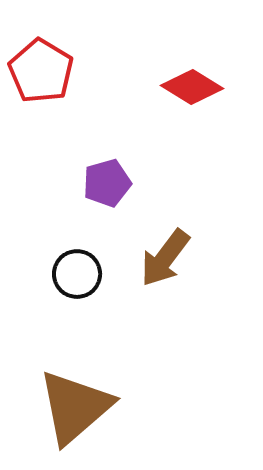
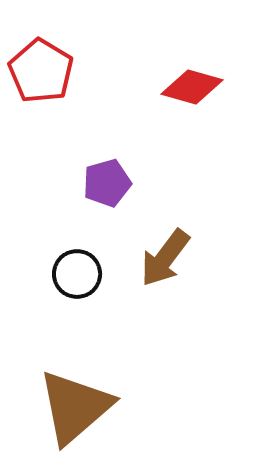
red diamond: rotated 16 degrees counterclockwise
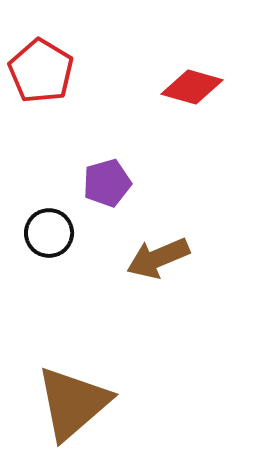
brown arrow: moved 7 px left; rotated 30 degrees clockwise
black circle: moved 28 px left, 41 px up
brown triangle: moved 2 px left, 4 px up
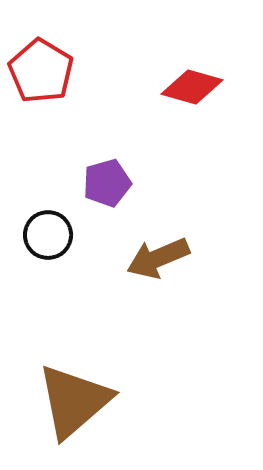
black circle: moved 1 px left, 2 px down
brown triangle: moved 1 px right, 2 px up
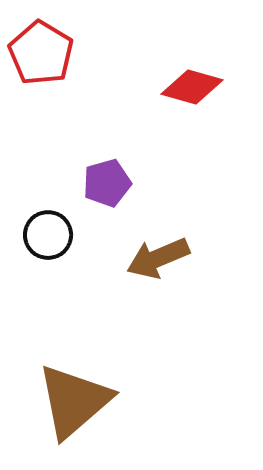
red pentagon: moved 18 px up
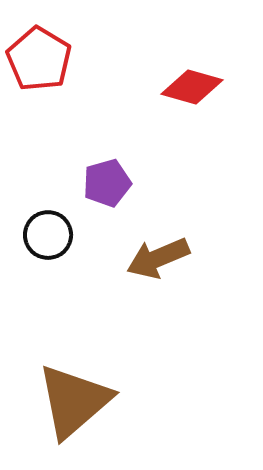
red pentagon: moved 2 px left, 6 px down
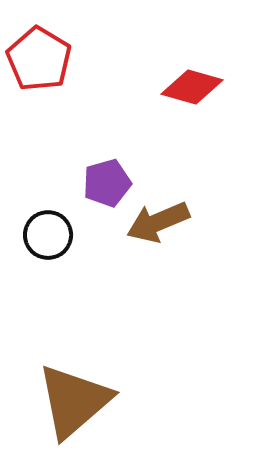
brown arrow: moved 36 px up
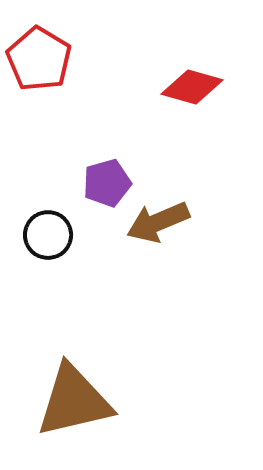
brown triangle: rotated 28 degrees clockwise
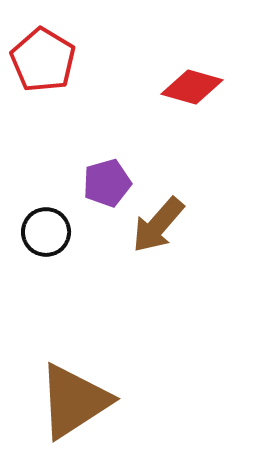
red pentagon: moved 4 px right, 1 px down
brown arrow: moved 3 px down; rotated 26 degrees counterclockwise
black circle: moved 2 px left, 3 px up
brown triangle: rotated 20 degrees counterclockwise
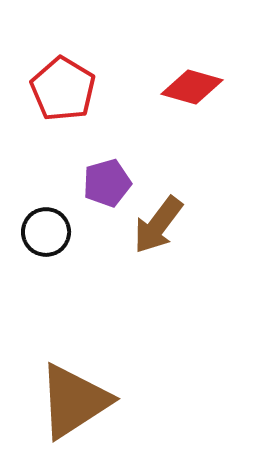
red pentagon: moved 20 px right, 29 px down
brown arrow: rotated 4 degrees counterclockwise
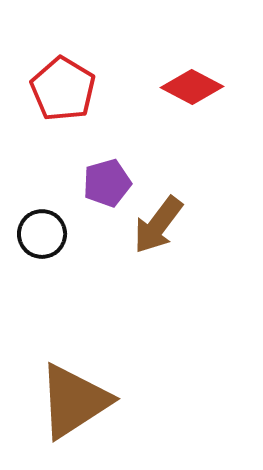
red diamond: rotated 12 degrees clockwise
black circle: moved 4 px left, 2 px down
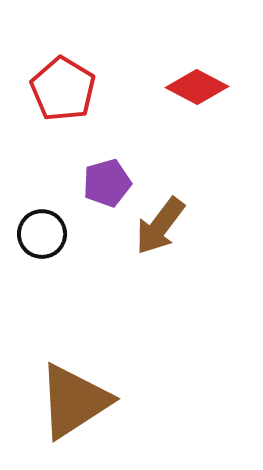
red diamond: moved 5 px right
brown arrow: moved 2 px right, 1 px down
